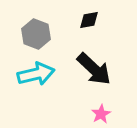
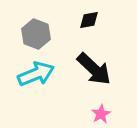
cyan arrow: rotated 9 degrees counterclockwise
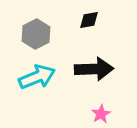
gray hexagon: rotated 12 degrees clockwise
black arrow: rotated 45 degrees counterclockwise
cyan arrow: moved 1 px right, 3 px down
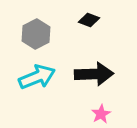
black diamond: rotated 30 degrees clockwise
black arrow: moved 5 px down
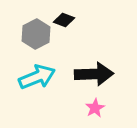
black diamond: moved 25 px left
pink star: moved 6 px left, 6 px up
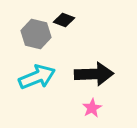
gray hexagon: rotated 20 degrees counterclockwise
pink star: moved 3 px left
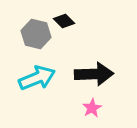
black diamond: moved 1 px down; rotated 25 degrees clockwise
cyan arrow: moved 1 px down
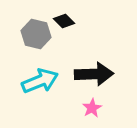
cyan arrow: moved 3 px right, 3 px down
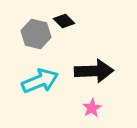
black arrow: moved 3 px up
